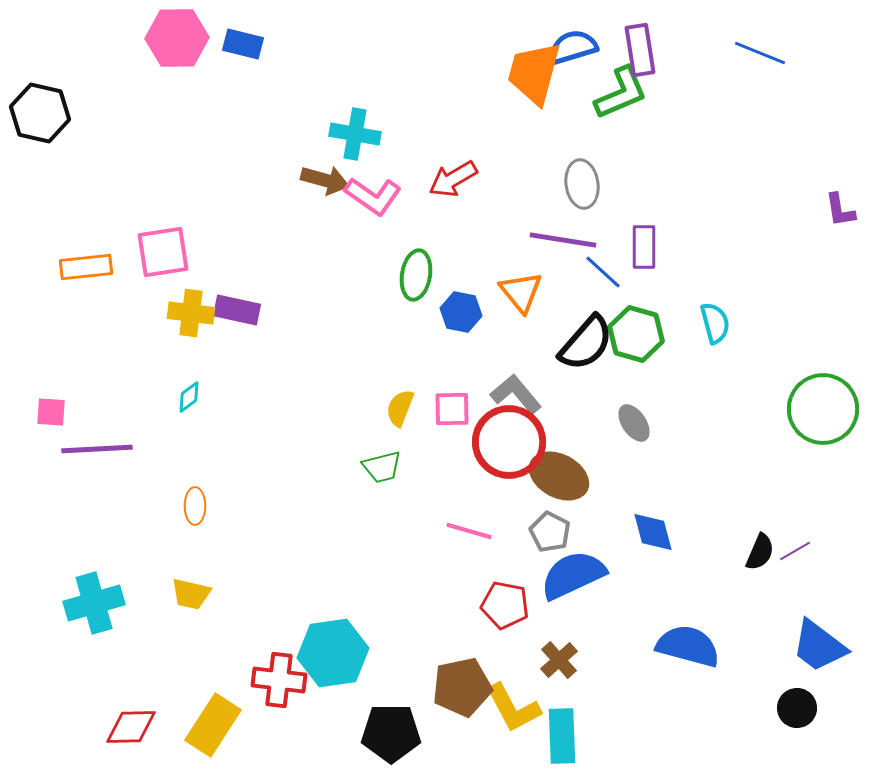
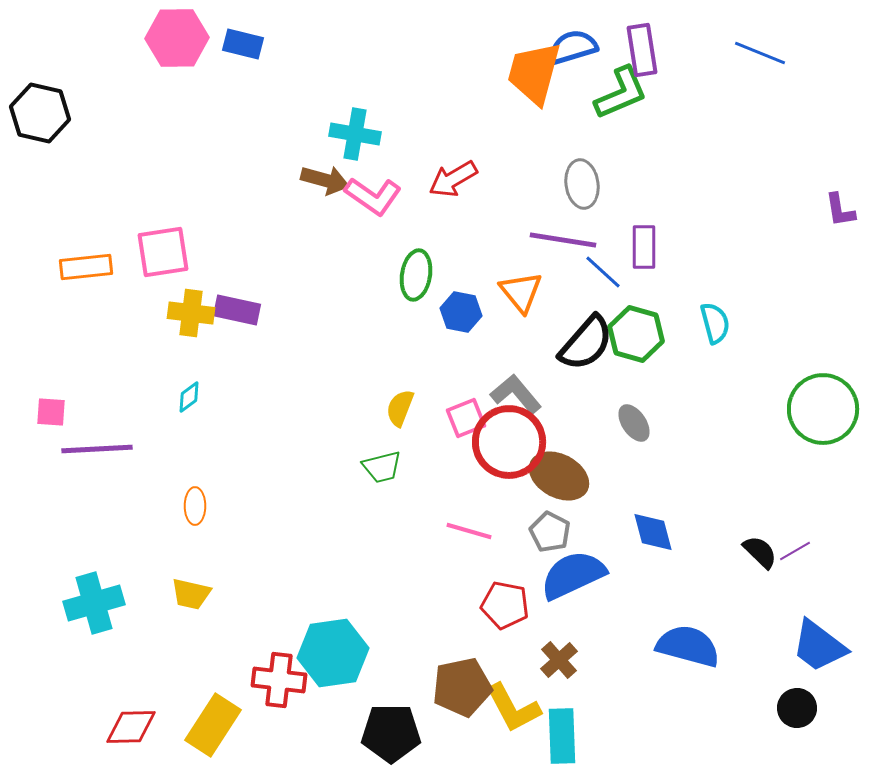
purple rectangle at (640, 50): moved 2 px right
pink square at (452, 409): moved 14 px right, 9 px down; rotated 21 degrees counterclockwise
black semicircle at (760, 552): rotated 69 degrees counterclockwise
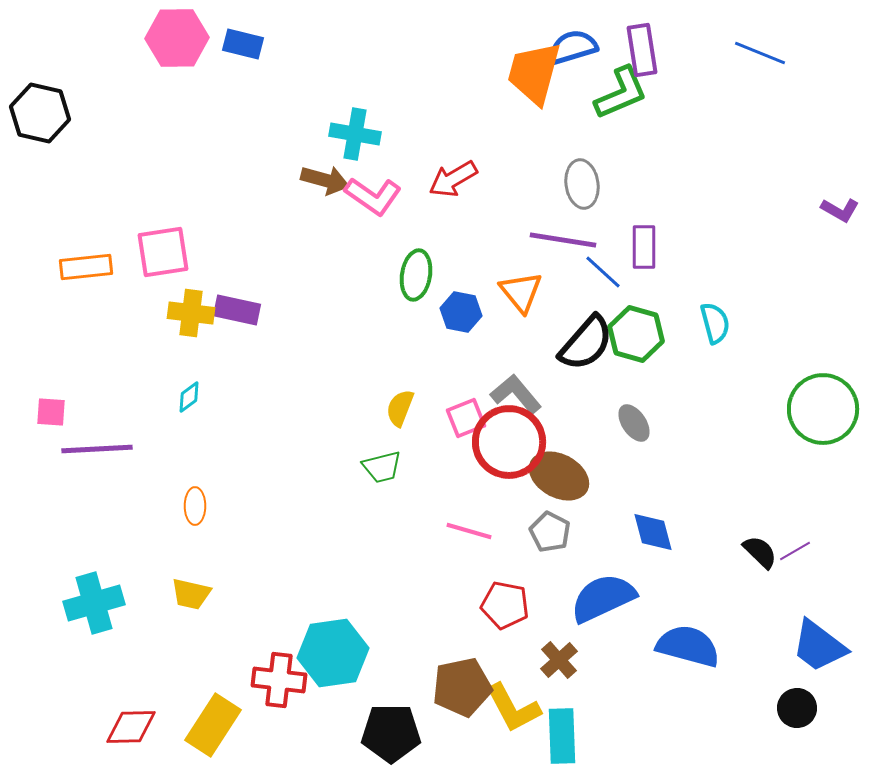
purple L-shape at (840, 210): rotated 51 degrees counterclockwise
blue semicircle at (573, 575): moved 30 px right, 23 px down
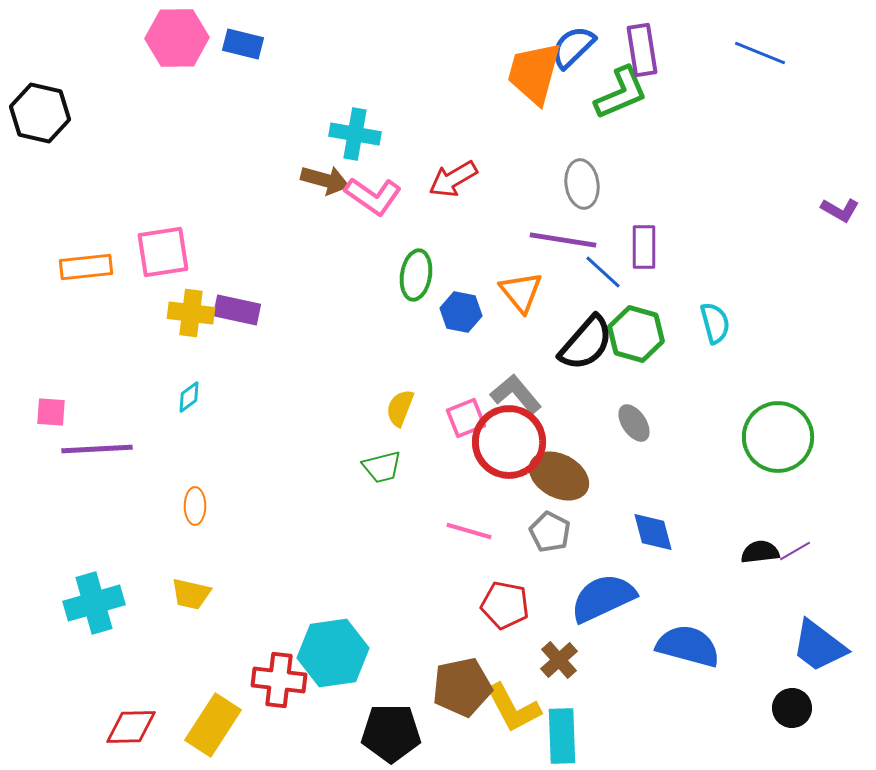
blue semicircle at (573, 47): rotated 27 degrees counterclockwise
green circle at (823, 409): moved 45 px left, 28 px down
black semicircle at (760, 552): rotated 51 degrees counterclockwise
black circle at (797, 708): moved 5 px left
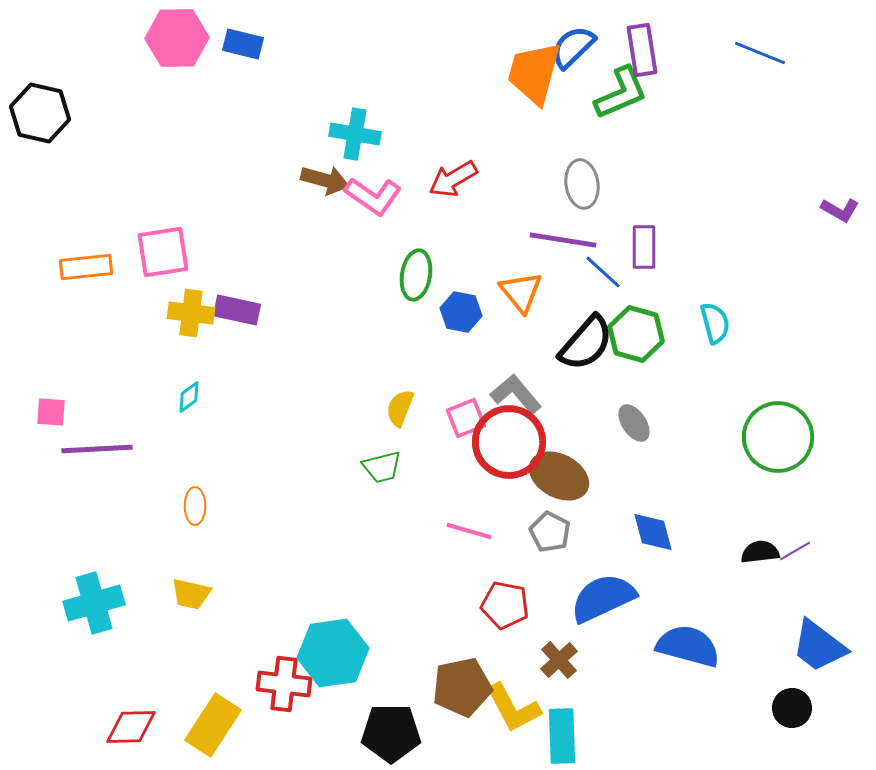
red cross at (279, 680): moved 5 px right, 4 px down
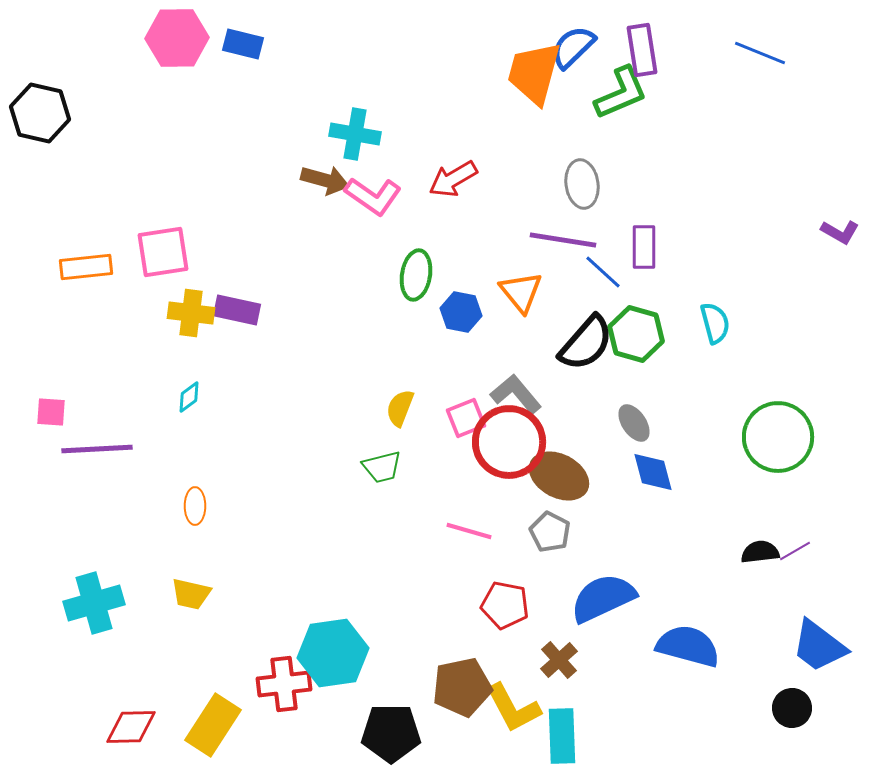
purple L-shape at (840, 210): moved 22 px down
blue diamond at (653, 532): moved 60 px up
red cross at (284, 684): rotated 14 degrees counterclockwise
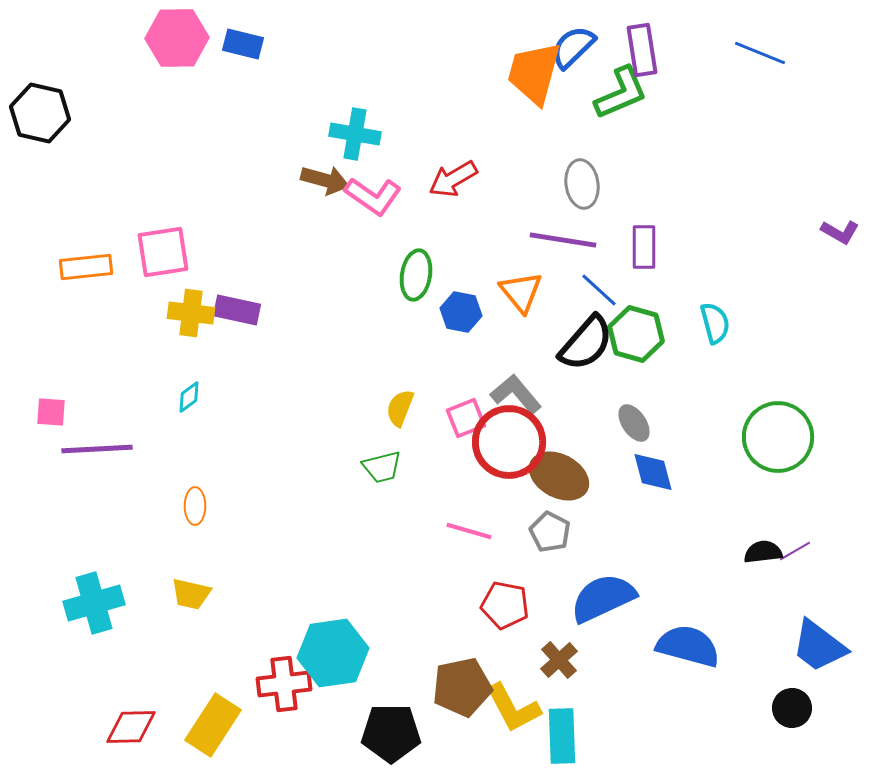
blue line at (603, 272): moved 4 px left, 18 px down
black semicircle at (760, 552): moved 3 px right
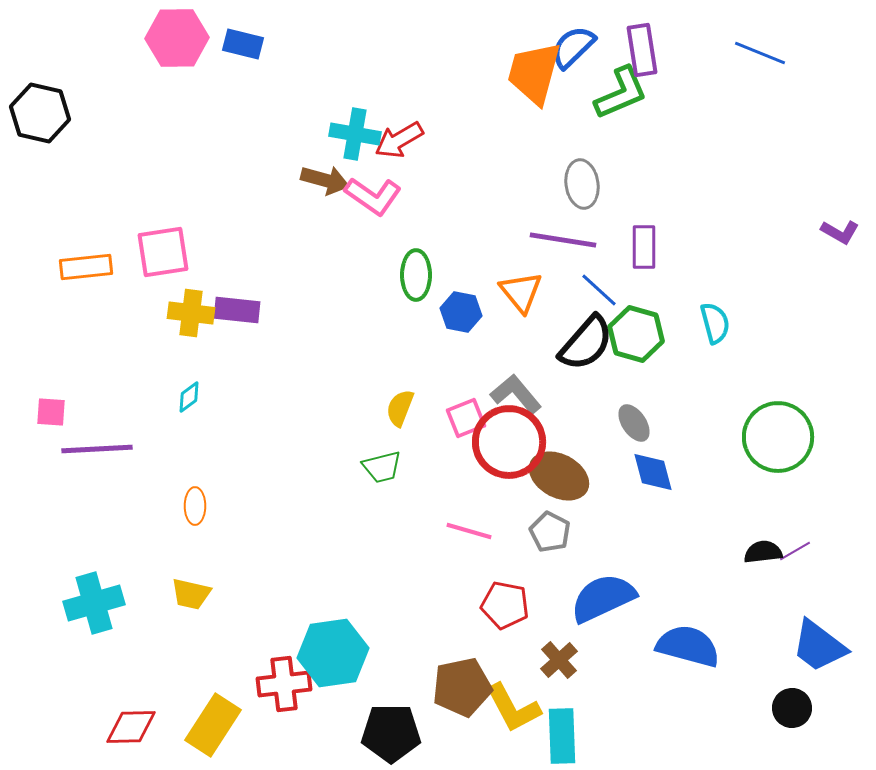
red arrow at (453, 179): moved 54 px left, 39 px up
green ellipse at (416, 275): rotated 9 degrees counterclockwise
purple rectangle at (237, 310): rotated 6 degrees counterclockwise
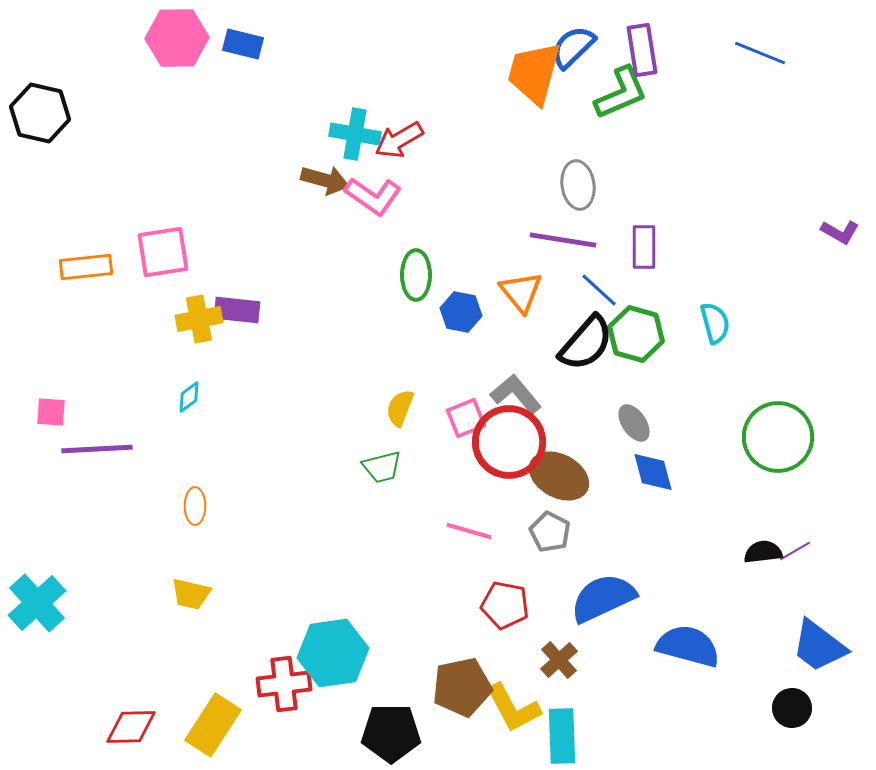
gray ellipse at (582, 184): moved 4 px left, 1 px down
yellow cross at (191, 313): moved 8 px right, 6 px down; rotated 18 degrees counterclockwise
cyan cross at (94, 603): moved 57 px left; rotated 26 degrees counterclockwise
